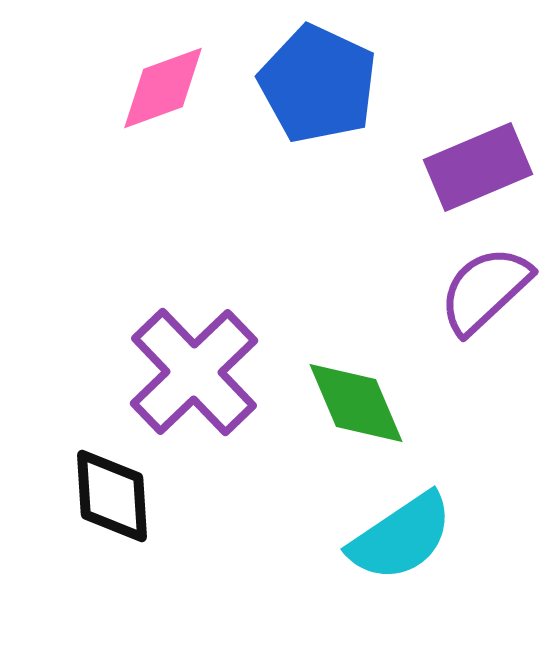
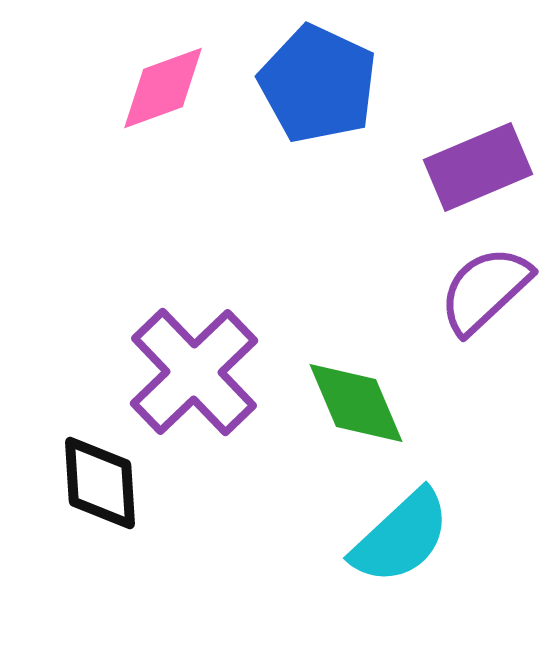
black diamond: moved 12 px left, 13 px up
cyan semicircle: rotated 9 degrees counterclockwise
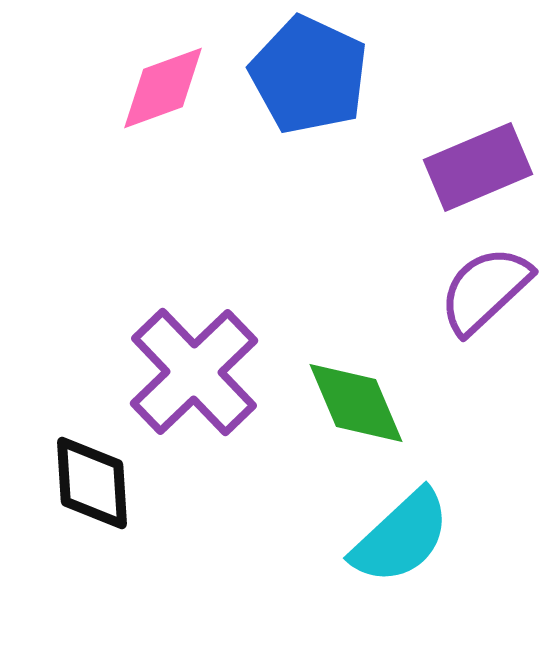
blue pentagon: moved 9 px left, 9 px up
black diamond: moved 8 px left
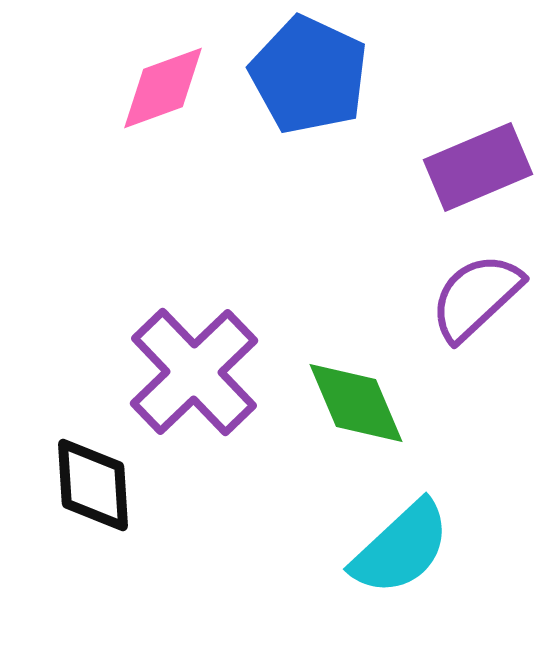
purple semicircle: moved 9 px left, 7 px down
black diamond: moved 1 px right, 2 px down
cyan semicircle: moved 11 px down
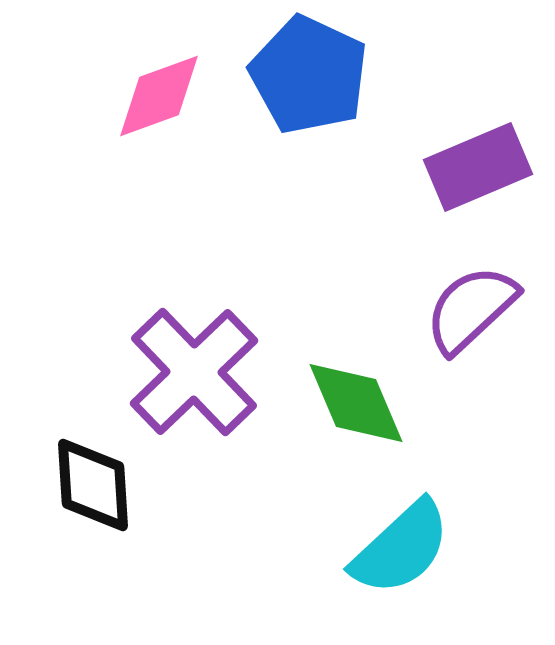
pink diamond: moved 4 px left, 8 px down
purple semicircle: moved 5 px left, 12 px down
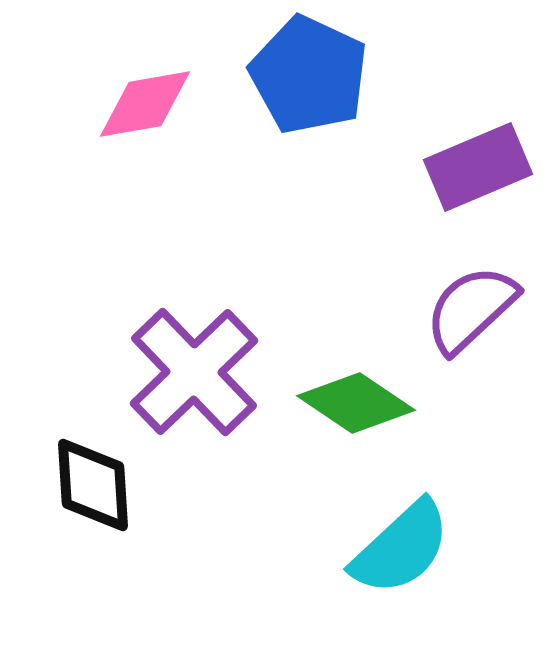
pink diamond: moved 14 px left, 8 px down; rotated 10 degrees clockwise
green diamond: rotated 33 degrees counterclockwise
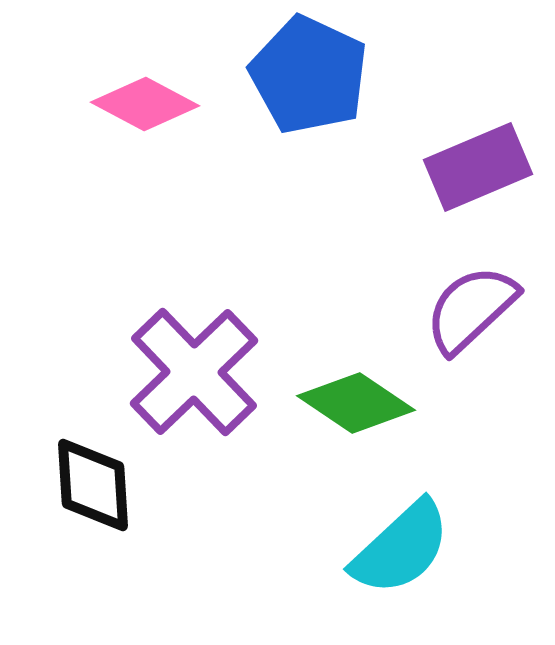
pink diamond: rotated 38 degrees clockwise
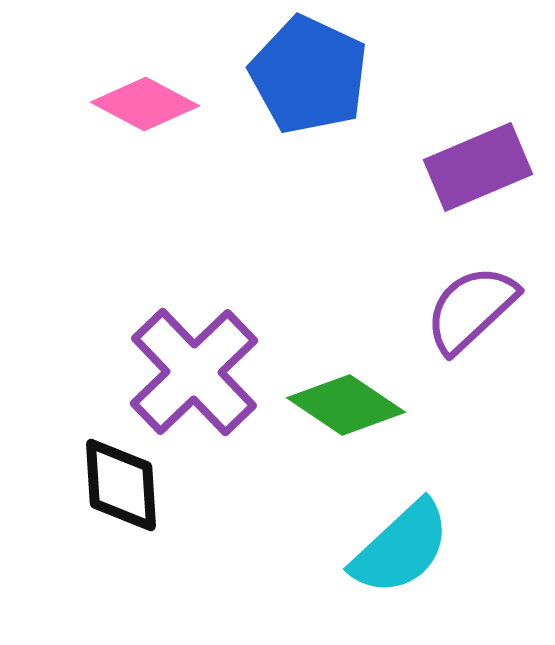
green diamond: moved 10 px left, 2 px down
black diamond: moved 28 px right
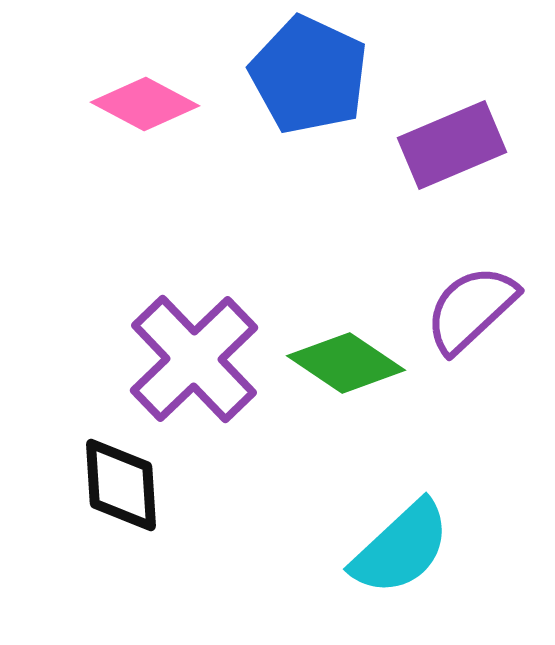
purple rectangle: moved 26 px left, 22 px up
purple cross: moved 13 px up
green diamond: moved 42 px up
